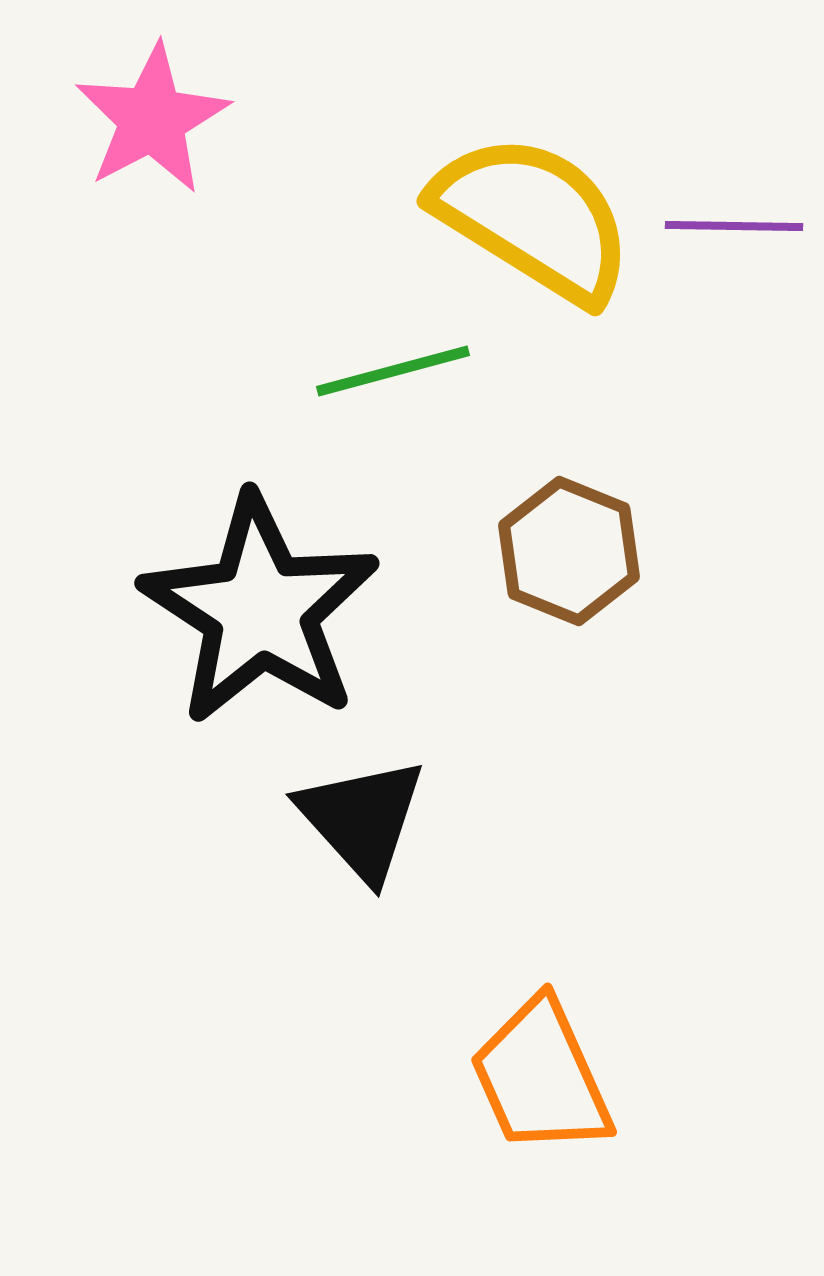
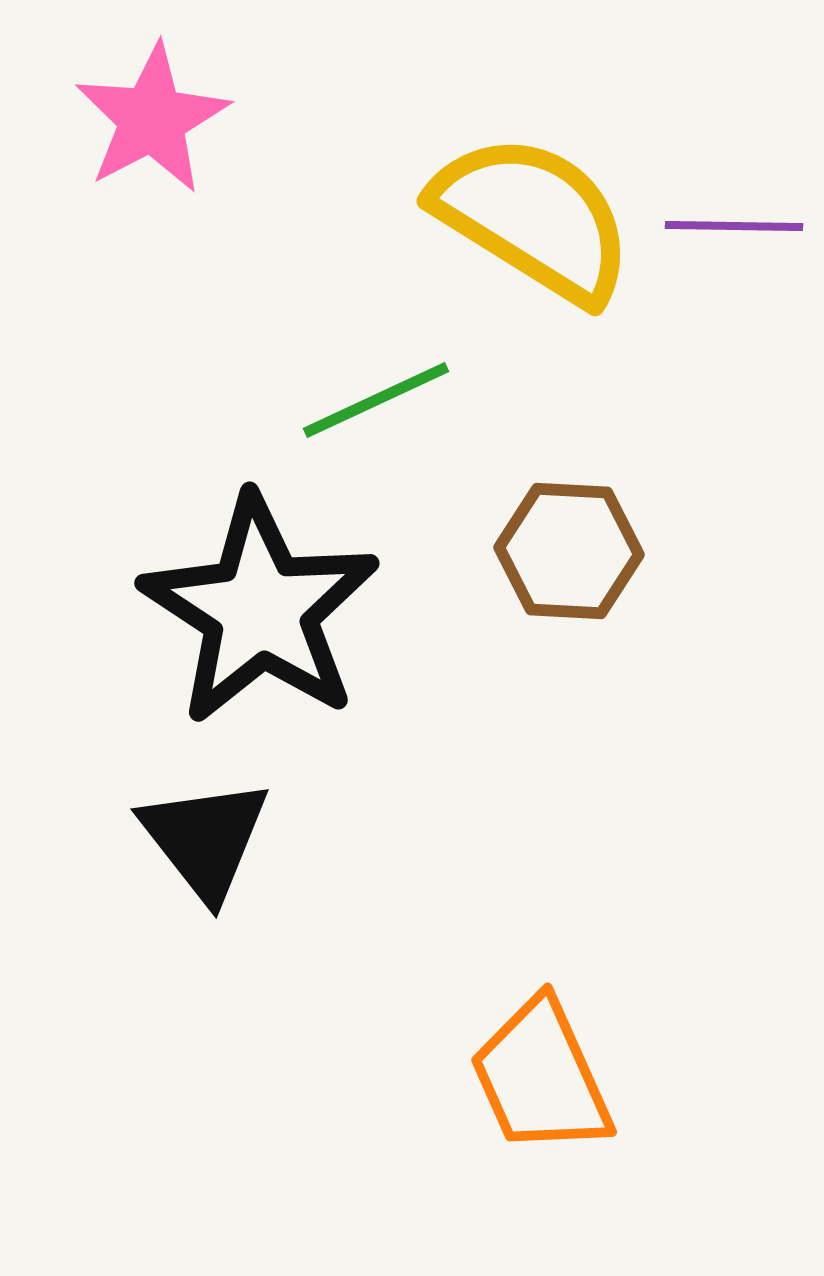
green line: moved 17 px left, 29 px down; rotated 10 degrees counterclockwise
brown hexagon: rotated 19 degrees counterclockwise
black triangle: moved 157 px left, 20 px down; rotated 4 degrees clockwise
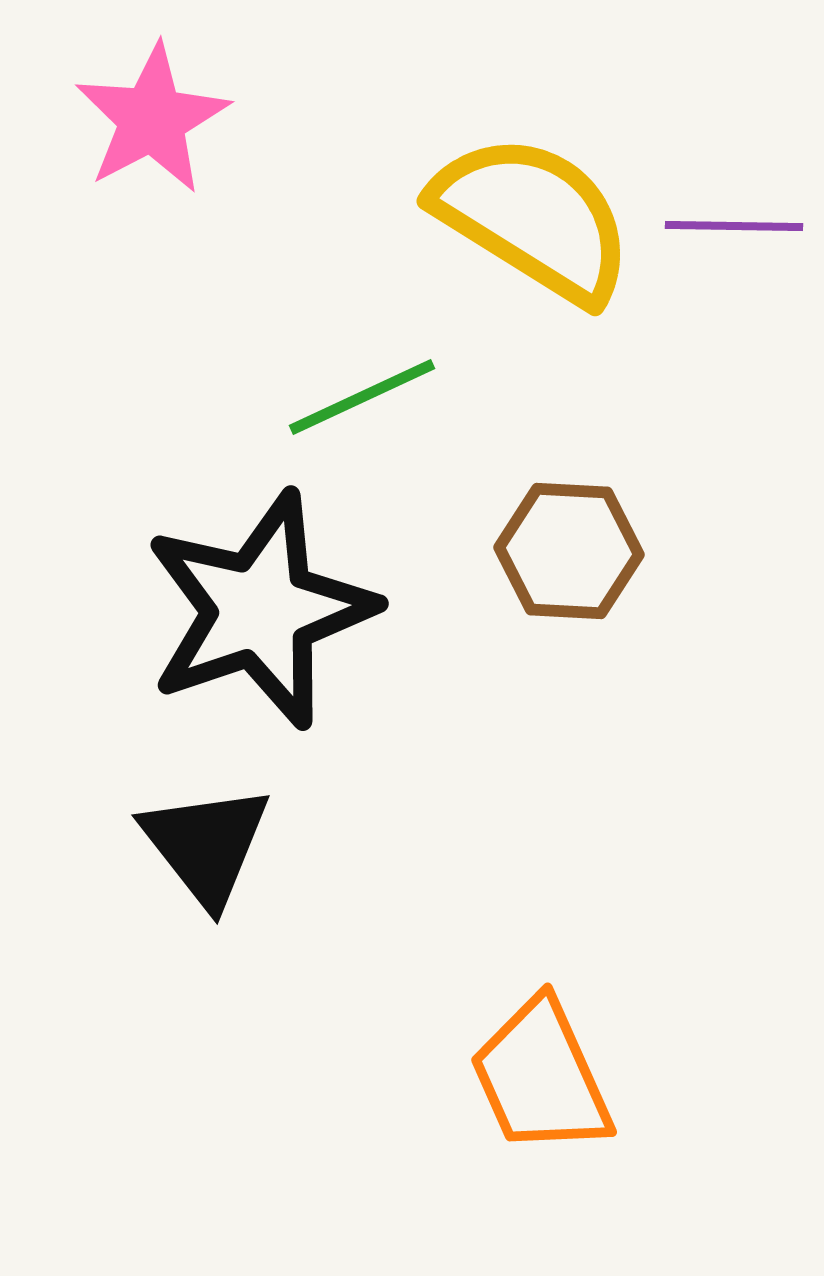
green line: moved 14 px left, 3 px up
black star: rotated 20 degrees clockwise
black triangle: moved 1 px right, 6 px down
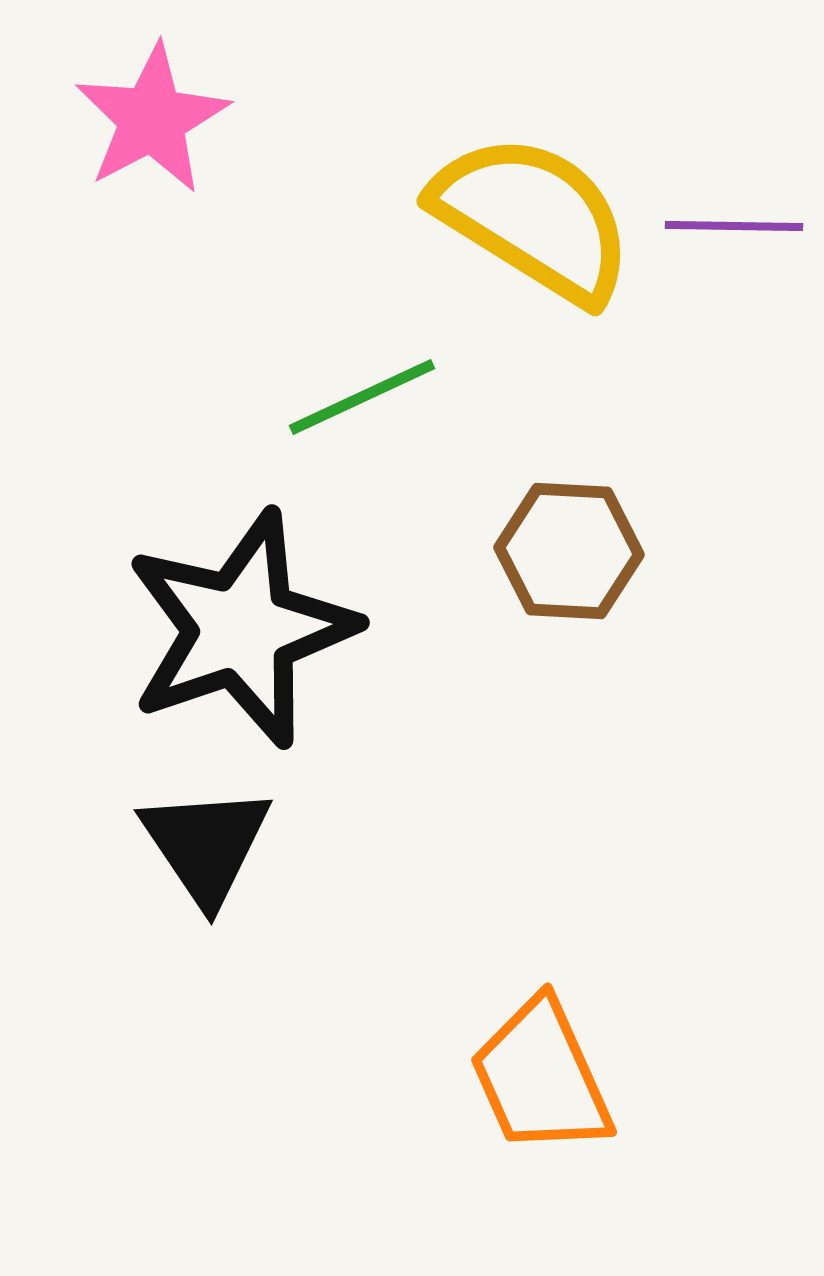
black star: moved 19 px left, 19 px down
black triangle: rotated 4 degrees clockwise
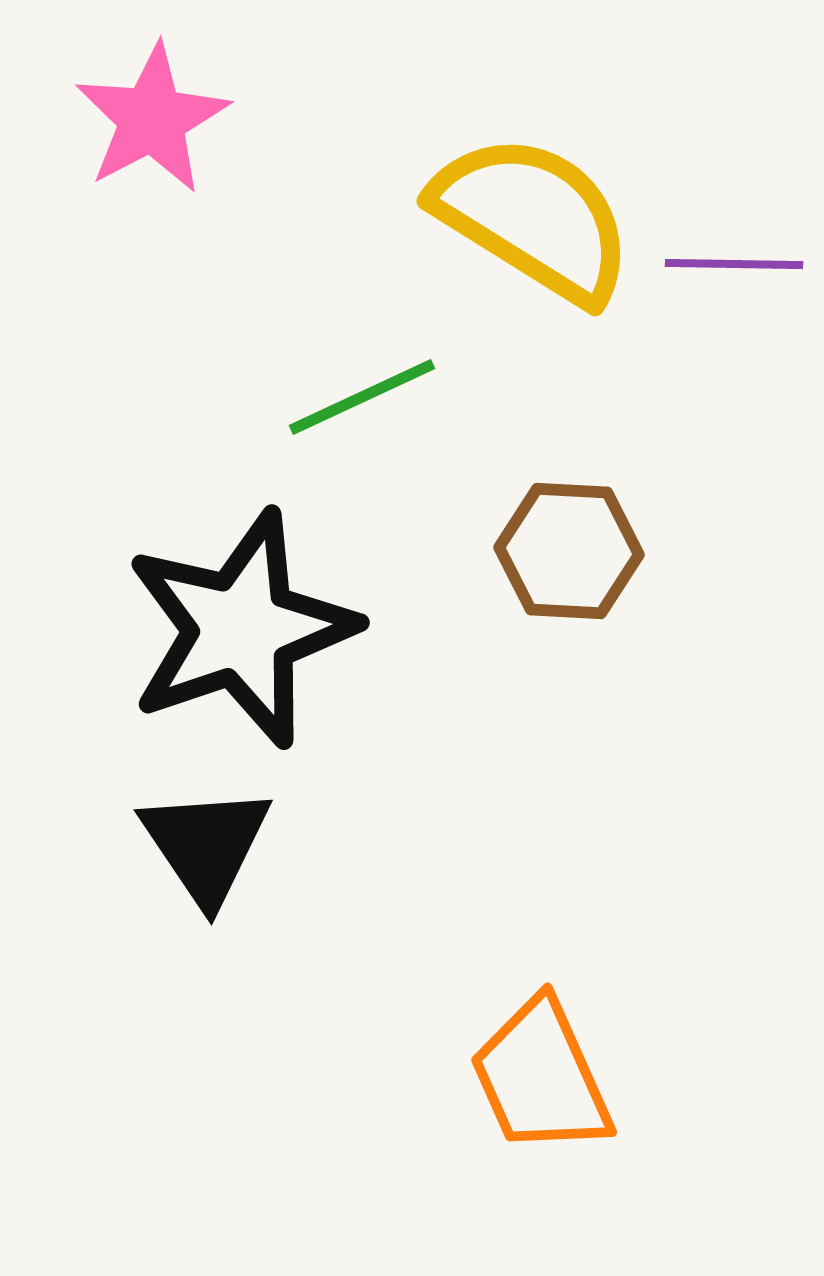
purple line: moved 38 px down
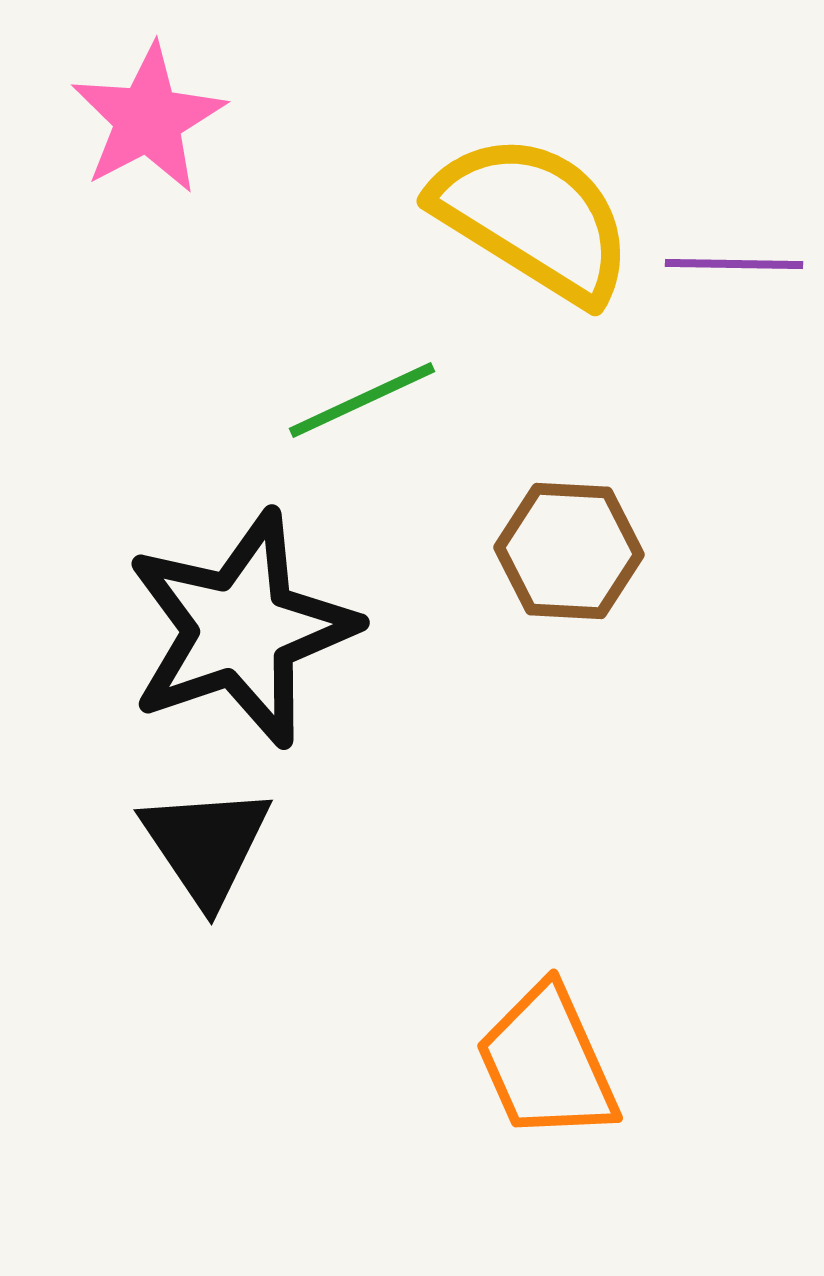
pink star: moved 4 px left
green line: moved 3 px down
orange trapezoid: moved 6 px right, 14 px up
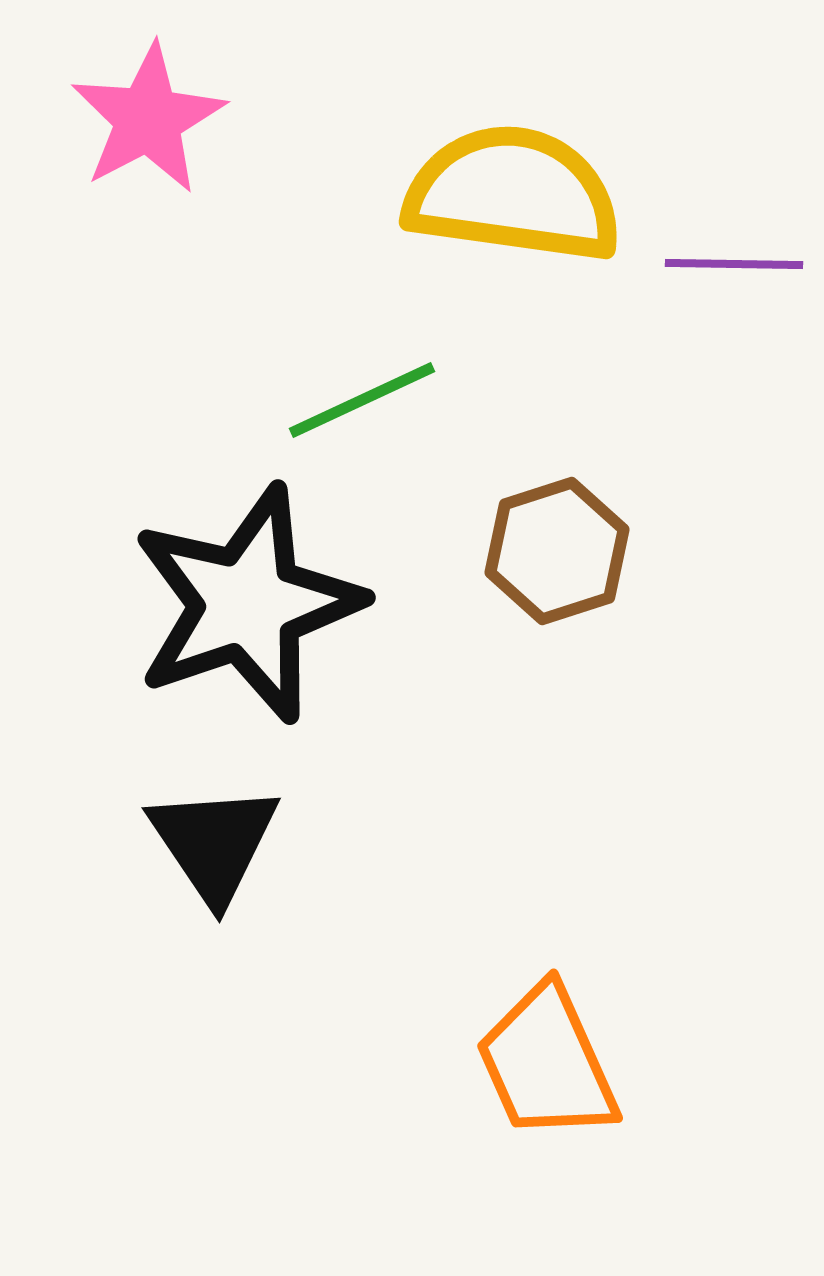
yellow semicircle: moved 20 px left, 24 px up; rotated 24 degrees counterclockwise
brown hexagon: moved 12 px left; rotated 21 degrees counterclockwise
black star: moved 6 px right, 25 px up
black triangle: moved 8 px right, 2 px up
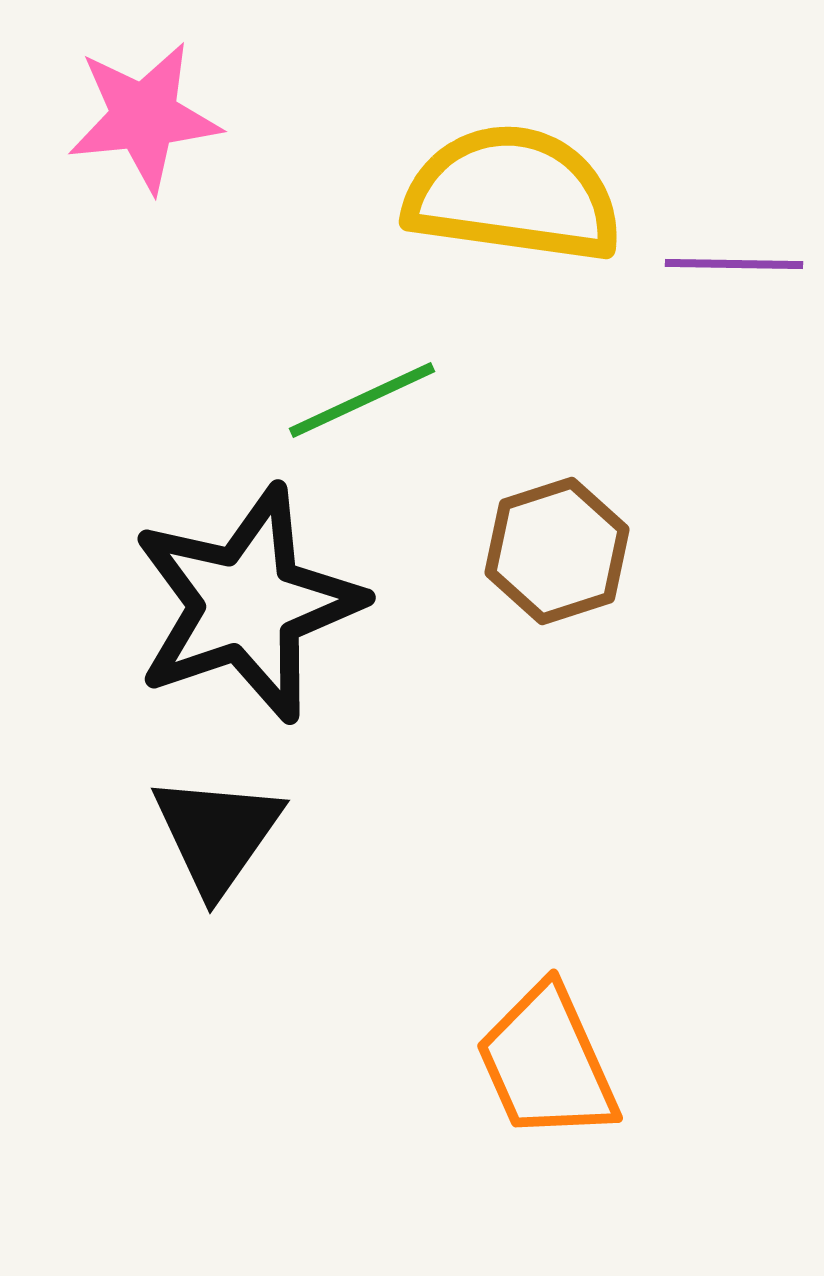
pink star: moved 4 px left, 2 px up; rotated 22 degrees clockwise
black triangle: moved 3 px right, 9 px up; rotated 9 degrees clockwise
